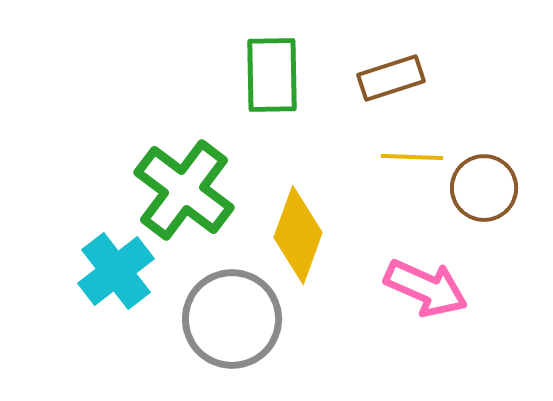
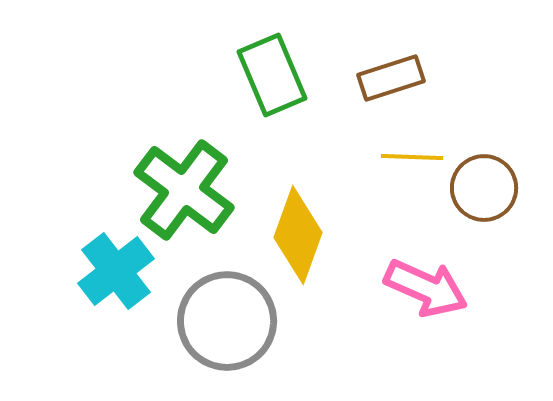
green rectangle: rotated 22 degrees counterclockwise
gray circle: moved 5 px left, 2 px down
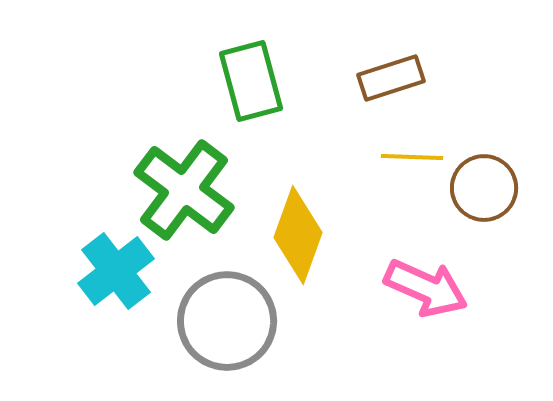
green rectangle: moved 21 px left, 6 px down; rotated 8 degrees clockwise
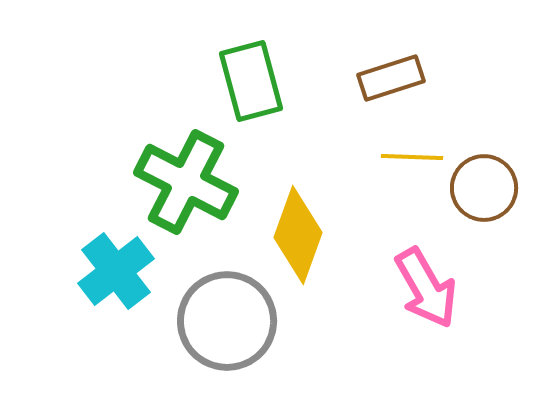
green cross: moved 2 px right, 8 px up; rotated 10 degrees counterclockwise
pink arrow: rotated 36 degrees clockwise
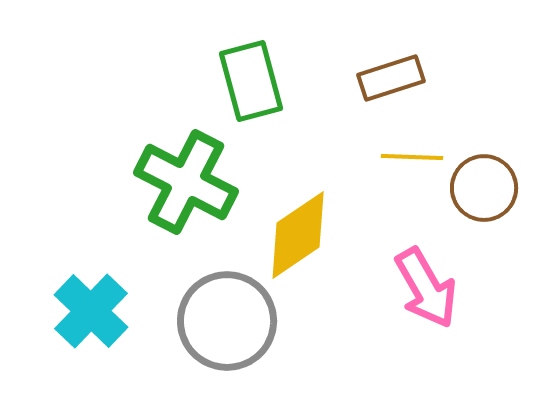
yellow diamond: rotated 36 degrees clockwise
cyan cross: moved 25 px left, 40 px down; rotated 8 degrees counterclockwise
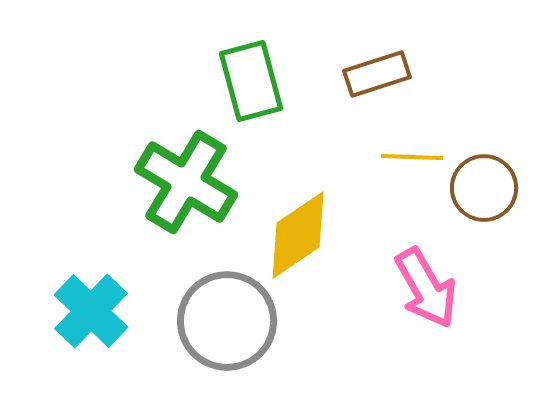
brown rectangle: moved 14 px left, 4 px up
green cross: rotated 4 degrees clockwise
